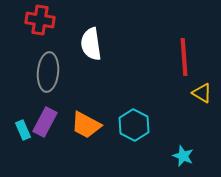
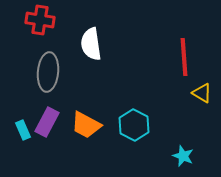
purple rectangle: moved 2 px right
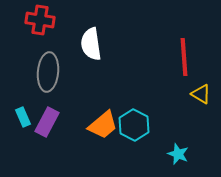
yellow triangle: moved 1 px left, 1 px down
orange trapezoid: moved 17 px right; rotated 68 degrees counterclockwise
cyan rectangle: moved 13 px up
cyan star: moved 5 px left, 2 px up
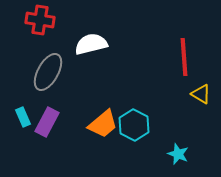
white semicircle: rotated 84 degrees clockwise
gray ellipse: rotated 24 degrees clockwise
orange trapezoid: moved 1 px up
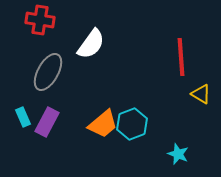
white semicircle: rotated 140 degrees clockwise
red line: moved 3 px left
cyan hexagon: moved 2 px left, 1 px up; rotated 12 degrees clockwise
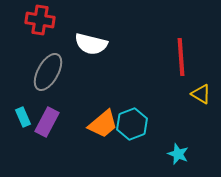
white semicircle: rotated 68 degrees clockwise
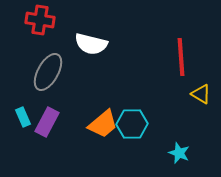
cyan hexagon: rotated 20 degrees clockwise
cyan star: moved 1 px right, 1 px up
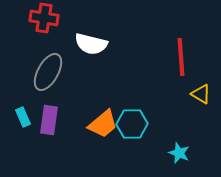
red cross: moved 4 px right, 2 px up
purple rectangle: moved 2 px right, 2 px up; rotated 20 degrees counterclockwise
